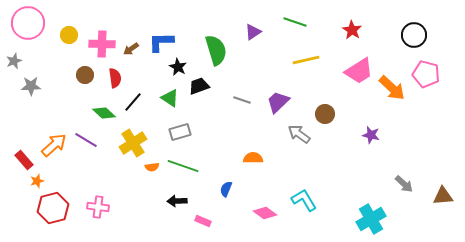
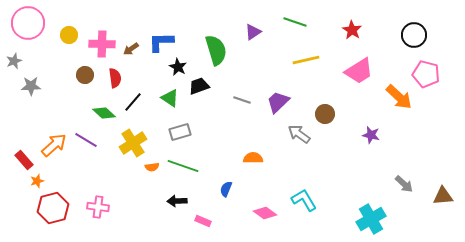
orange arrow at (392, 88): moved 7 px right, 9 px down
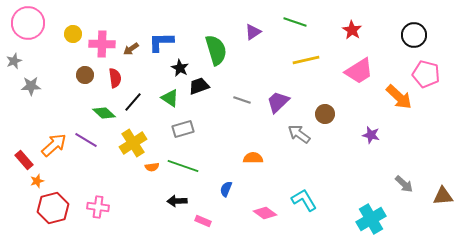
yellow circle at (69, 35): moved 4 px right, 1 px up
black star at (178, 67): moved 2 px right, 1 px down
gray rectangle at (180, 132): moved 3 px right, 3 px up
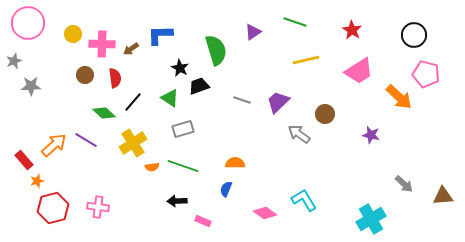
blue L-shape at (161, 42): moved 1 px left, 7 px up
orange semicircle at (253, 158): moved 18 px left, 5 px down
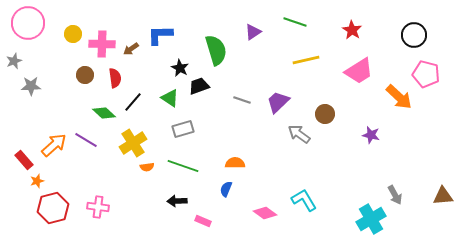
orange semicircle at (152, 167): moved 5 px left
gray arrow at (404, 184): moved 9 px left, 11 px down; rotated 18 degrees clockwise
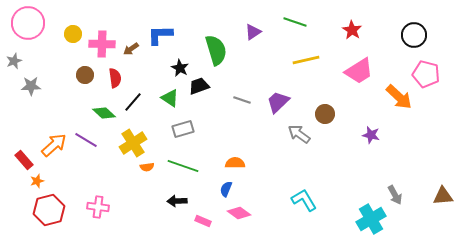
red hexagon at (53, 208): moved 4 px left, 2 px down
pink diamond at (265, 213): moved 26 px left
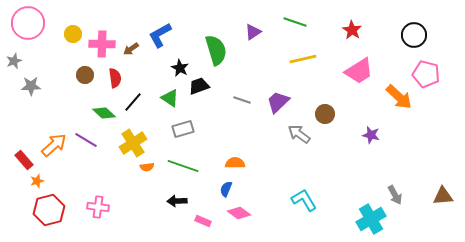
blue L-shape at (160, 35): rotated 28 degrees counterclockwise
yellow line at (306, 60): moved 3 px left, 1 px up
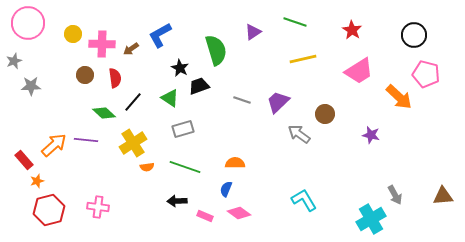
purple line at (86, 140): rotated 25 degrees counterclockwise
green line at (183, 166): moved 2 px right, 1 px down
pink rectangle at (203, 221): moved 2 px right, 5 px up
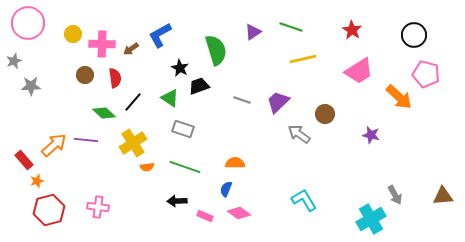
green line at (295, 22): moved 4 px left, 5 px down
gray rectangle at (183, 129): rotated 35 degrees clockwise
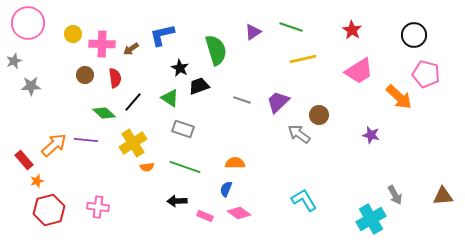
blue L-shape at (160, 35): moved 2 px right; rotated 16 degrees clockwise
brown circle at (325, 114): moved 6 px left, 1 px down
